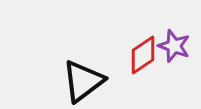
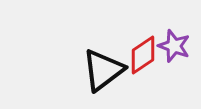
black triangle: moved 20 px right, 11 px up
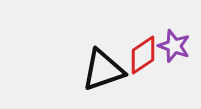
black triangle: rotated 18 degrees clockwise
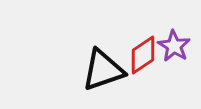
purple star: rotated 12 degrees clockwise
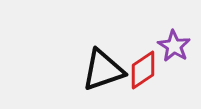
red diamond: moved 15 px down
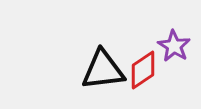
black triangle: rotated 12 degrees clockwise
